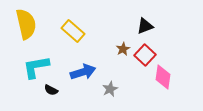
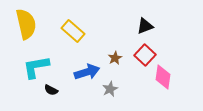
brown star: moved 8 px left, 9 px down
blue arrow: moved 4 px right
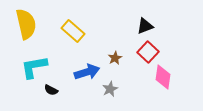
red square: moved 3 px right, 3 px up
cyan L-shape: moved 2 px left
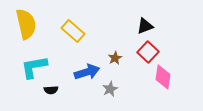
black semicircle: rotated 32 degrees counterclockwise
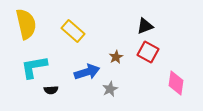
red square: rotated 15 degrees counterclockwise
brown star: moved 1 px right, 1 px up
pink diamond: moved 13 px right, 6 px down
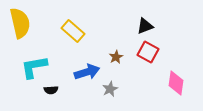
yellow semicircle: moved 6 px left, 1 px up
